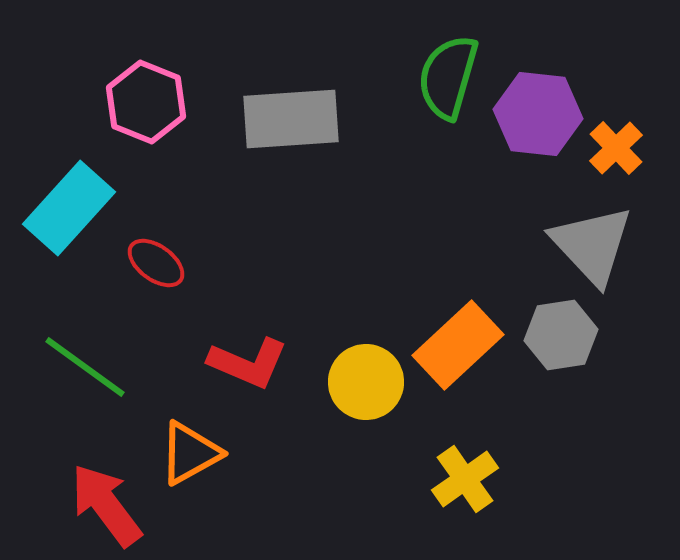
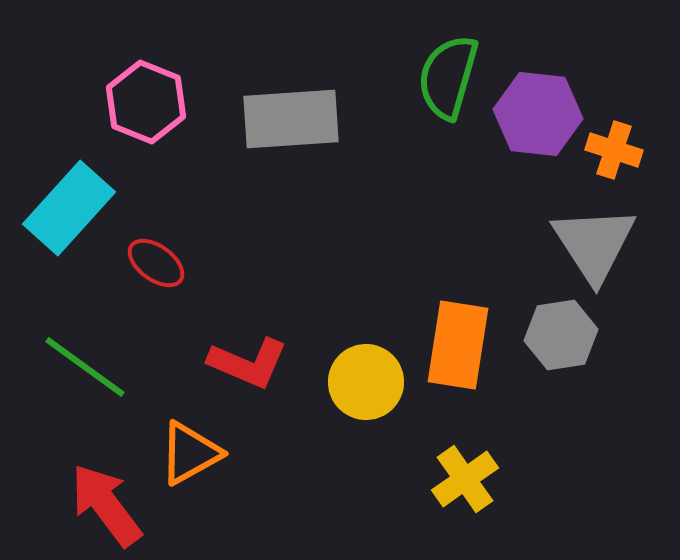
orange cross: moved 2 px left, 2 px down; rotated 28 degrees counterclockwise
gray triangle: moved 2 px right, 1 px up; rotated 10 degrees clockwise
orange rectangle: rotated 38 degrees counterclockwise
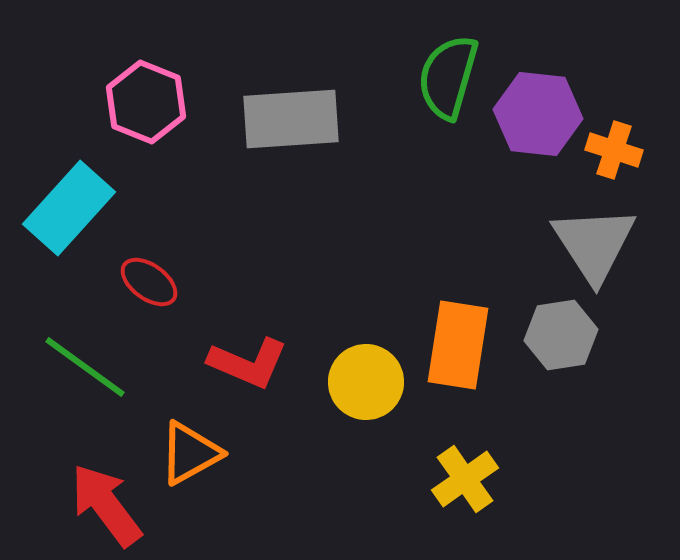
red ellipse: moved 7 px left, 19 px down
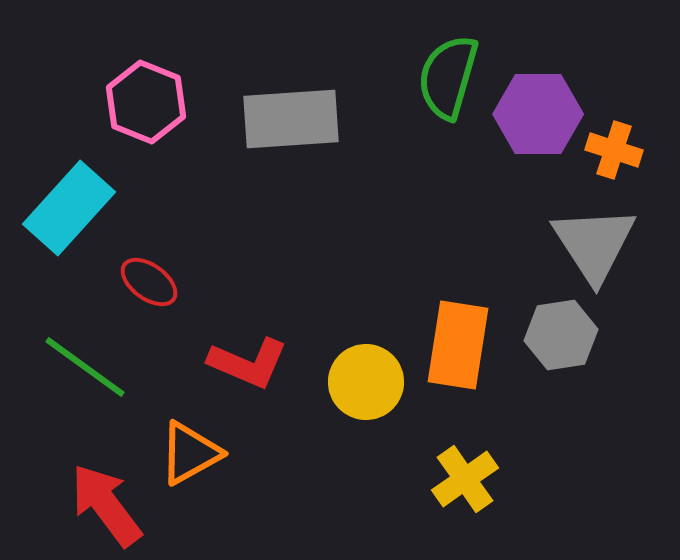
purple hexagon: rotated 6 degrees counterclockwise
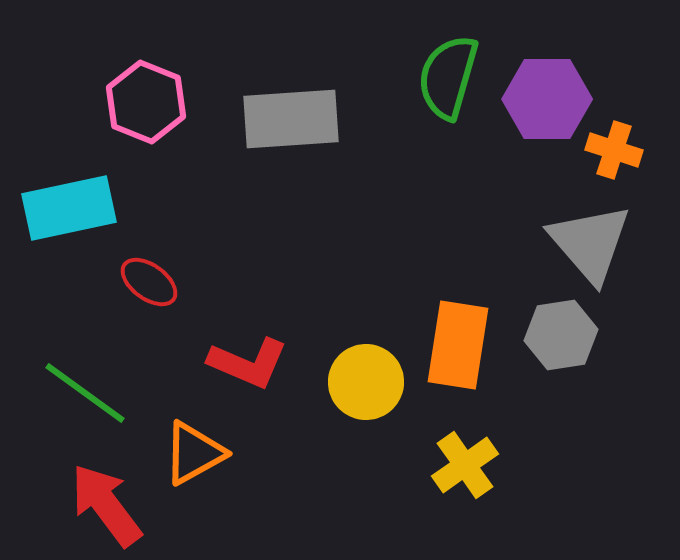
purple hexagon: moved 9 px right, 15 px up
cyan rectangle: rotated 36 degrees clockwise
gray triangle: moved 4 px left, 1 px up; rotated 8 degrees counterclockwise
green line: moved 26 px down
orange triangle: moved 4 px right
yellow cross: moved 14 px up
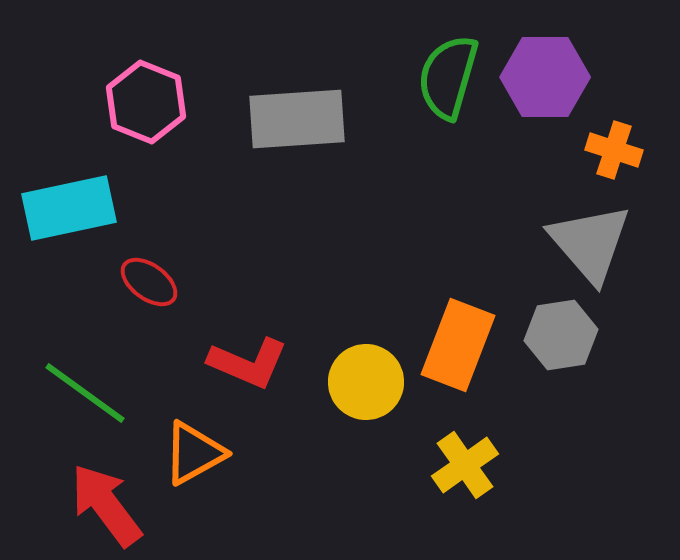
purple hexagon: moved 2 px left, 22 px up
gray rectangle: moved 6 px right
orange rectangle: rotated 12 degrees clockwise
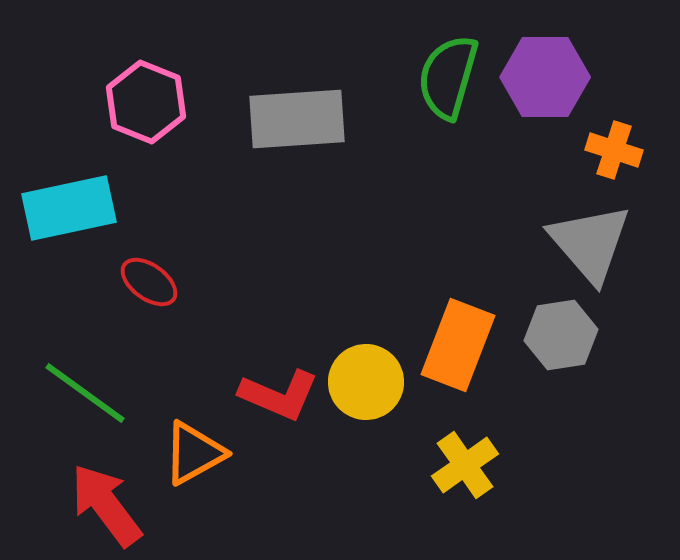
red L-shape: moved 31 px right, 32 px down
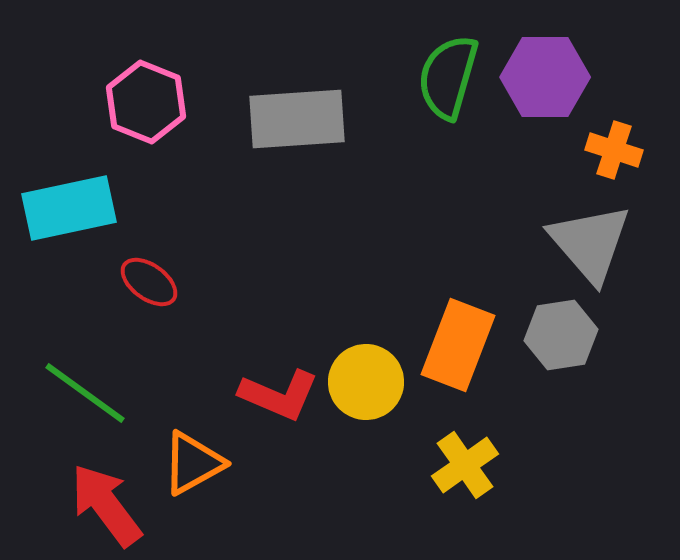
orange triangle: moved 1 px left, 10 px down
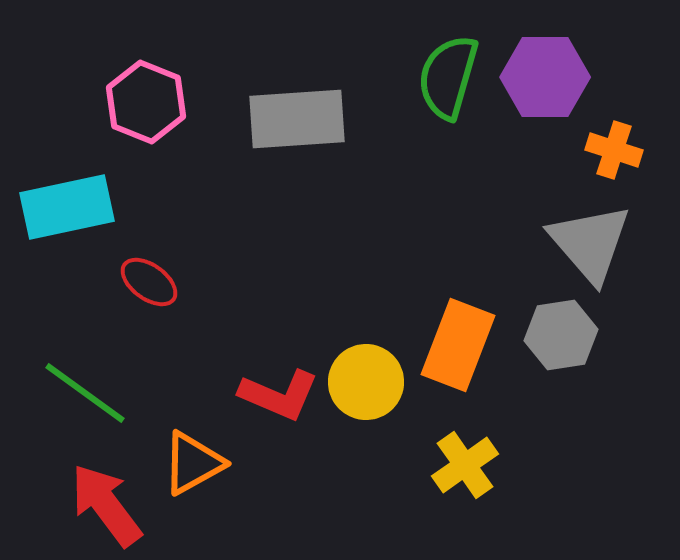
cyan rectangle: moved 2 px left, 1 px up
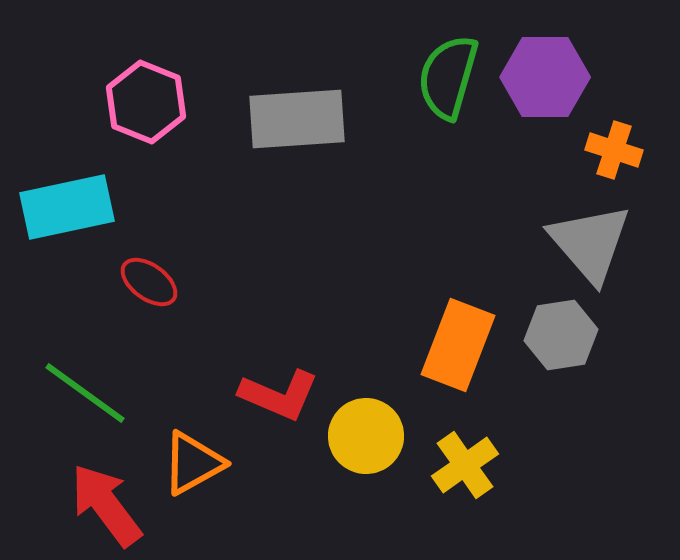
yellow circle: moved 54 px down
